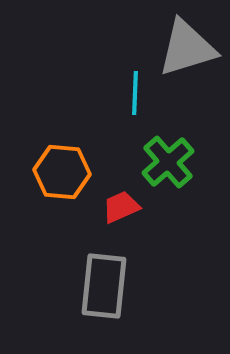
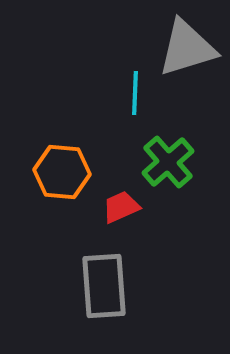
gray rectangle: rotated 10 degrees counterclockwise
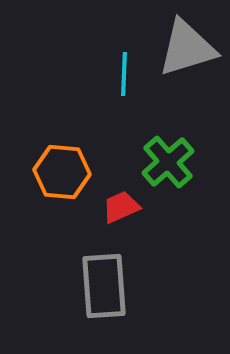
cyan line: moved 11 px left, 19 px up
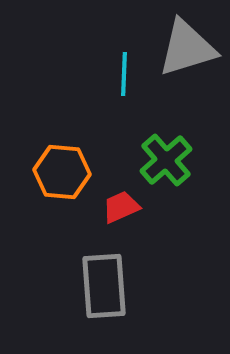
green cross: moved 2 px left, 2 px up
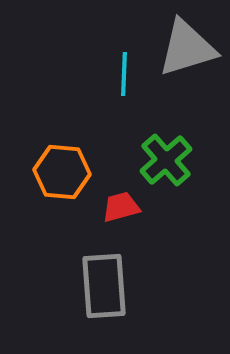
red trapezoid: rotated 9 degrees clockwise
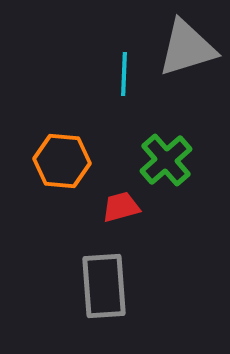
orange hexagon: moved 11 px up
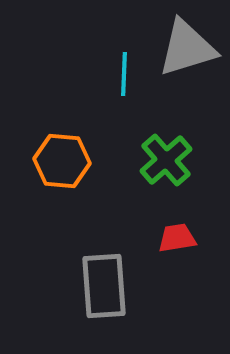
red trapezoid: moved 56 px right, 31 px down; rotated 6 degrees clockwise
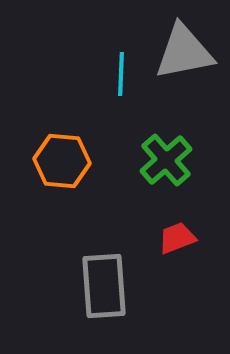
gray triangle: moved 3 px left, 4 px down; rotated 6 degrees clockwise
cyan line: moved 3 px left
red trapezoid: rotated 12 degrees counterclockwise
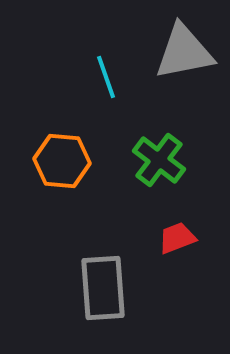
cyan line: moved 15 px left, 3 px down; rotated 21 degrees counterclockwise
green cross: moved 7 px left; rotated 12 degrees counterclockwise
gray rectangle: moved 1 px left, 2 px down
